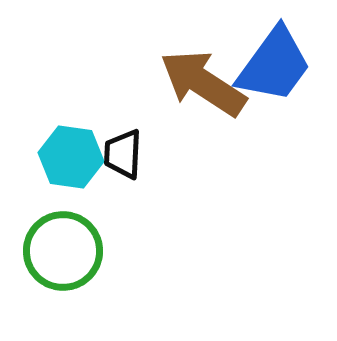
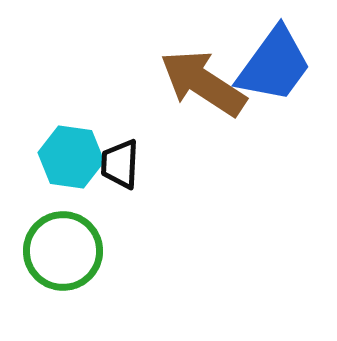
black trapezoid: moved 3 px left, 10 px down
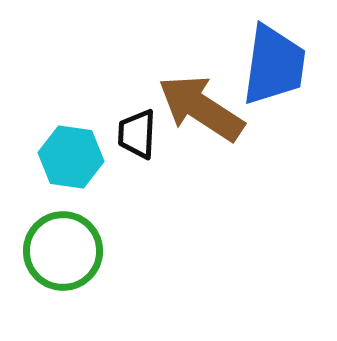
blue trapezoid: rotated 28 degrees counterclockwise
brown arrow: moved 2 px left, 25 px down
black trapezoid: moved 17 px right, 30 px up
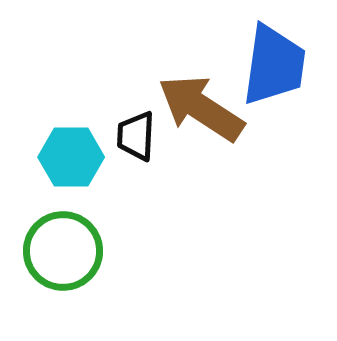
black trapezoid: moved 1 px left, 2 px down
cyan hexagon: rotated 8 degrees counterclockwise
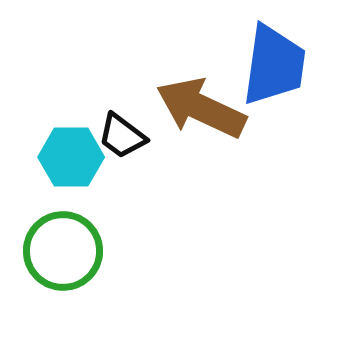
brown arrow: rotated 8 degrees counterclockwise
black trapezoid: moved 14 px left; rotated 56 degrees counterclockwise
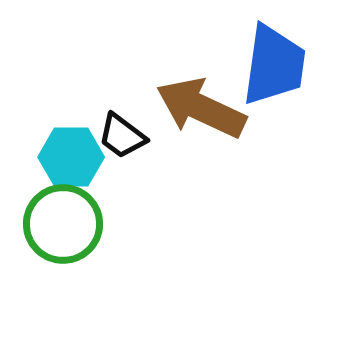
green circle: moved 27 px up
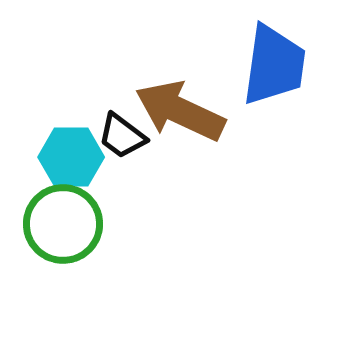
brown arrow: moved 21 px left, 3 px down
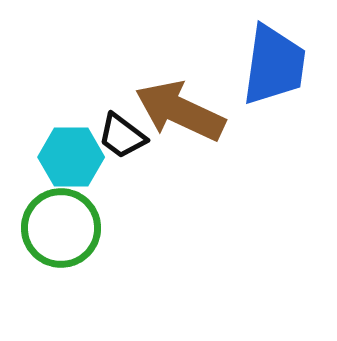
green circle: moved 2 px left, 4 px down
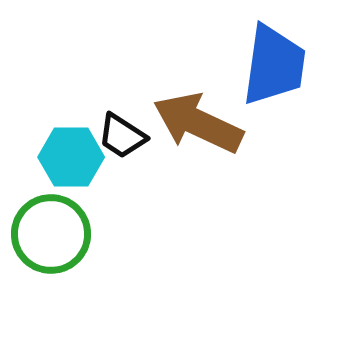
brown arrow: moved 18 px right, 12 px down
black trapezoid: rotated 4 degrees counterclockwise
green circle: moved 10 px left, 6 px down
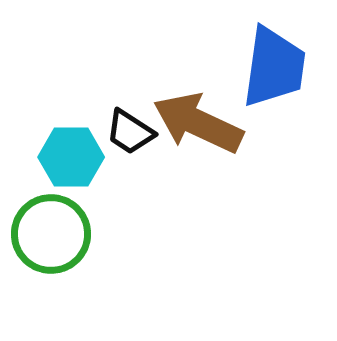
blue trapezoid: moved 2 px down
black trapezoid: moved 8 px right, 4 px up
